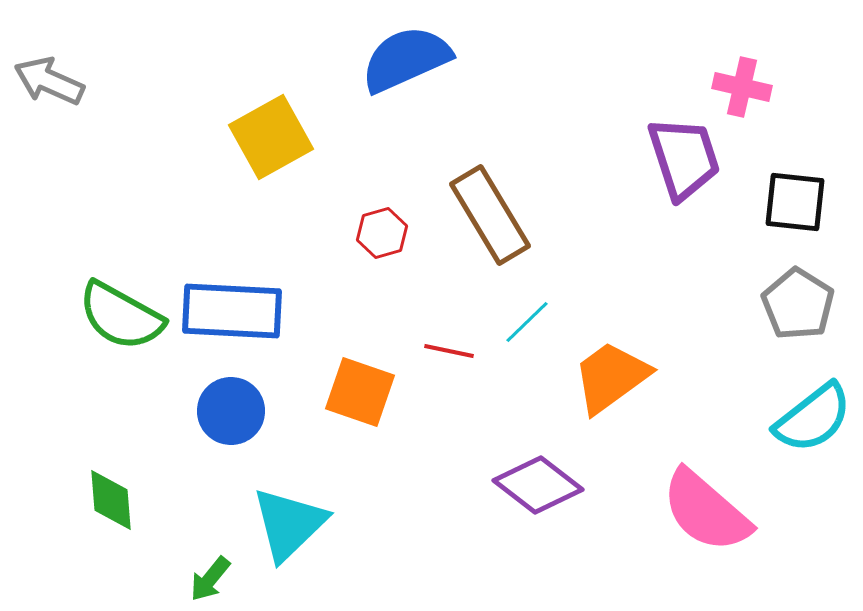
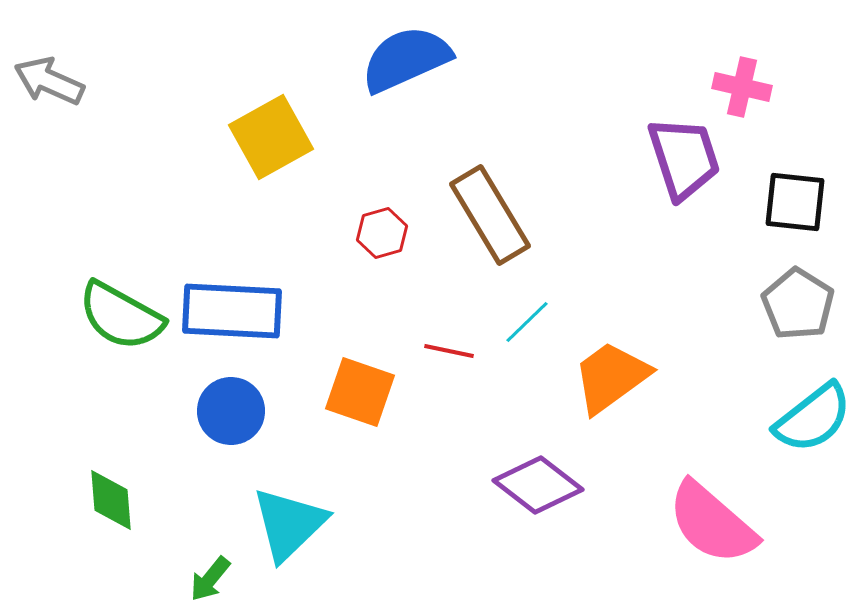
pink semicircle: moved 6 px right, 12 px down
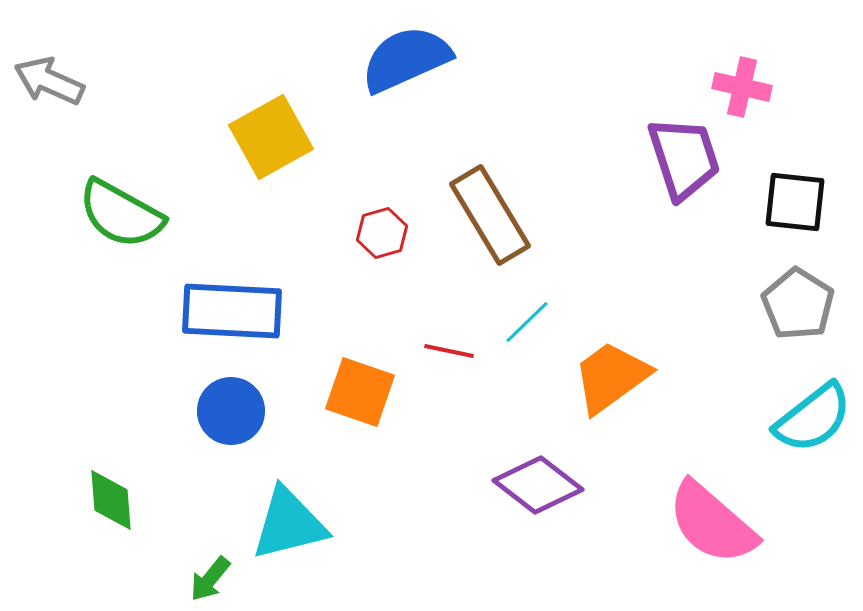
green semicircle: moved 102 px up
cyan triangle: rotated 30 degrees clockwise
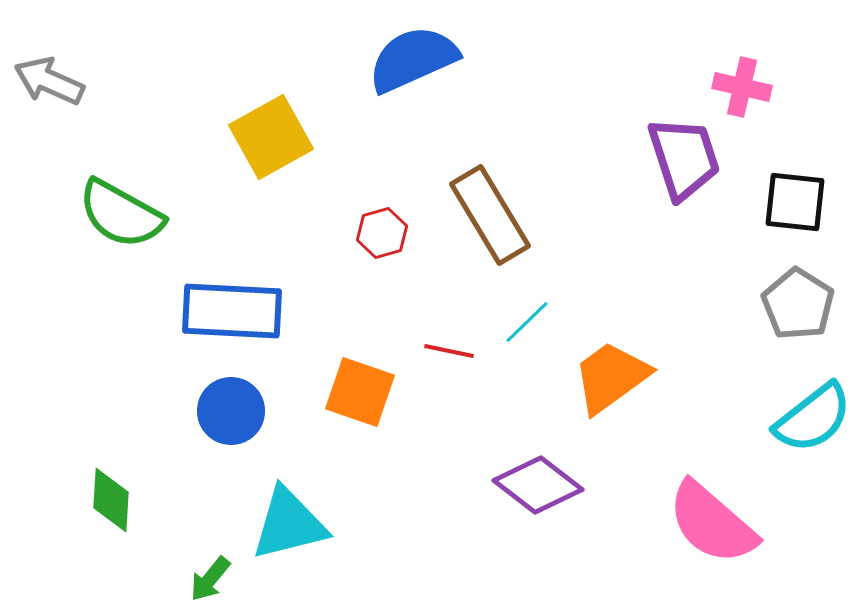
blue semicircle: moved 7 px right
green diamond: rotated 8 degrees clockwise
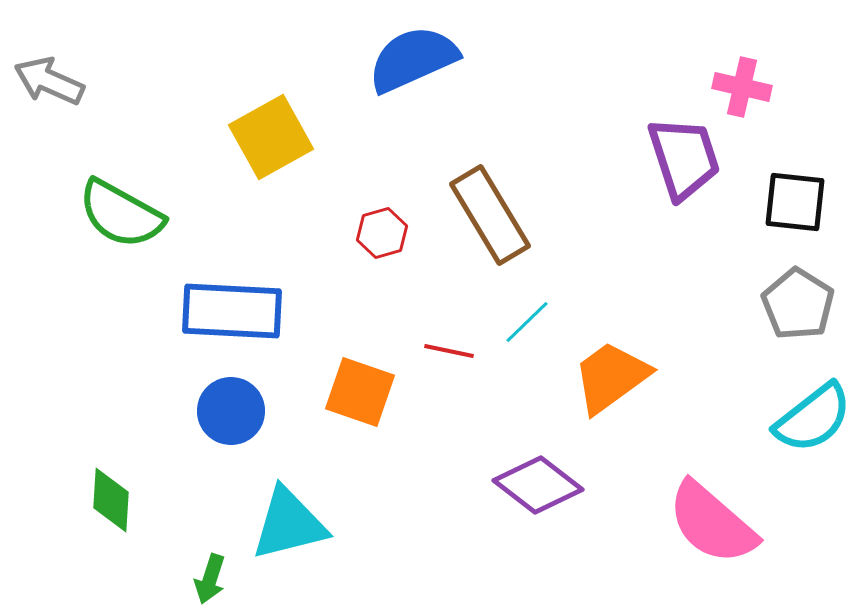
green arrow: rotated 21 degrees counterclockwise
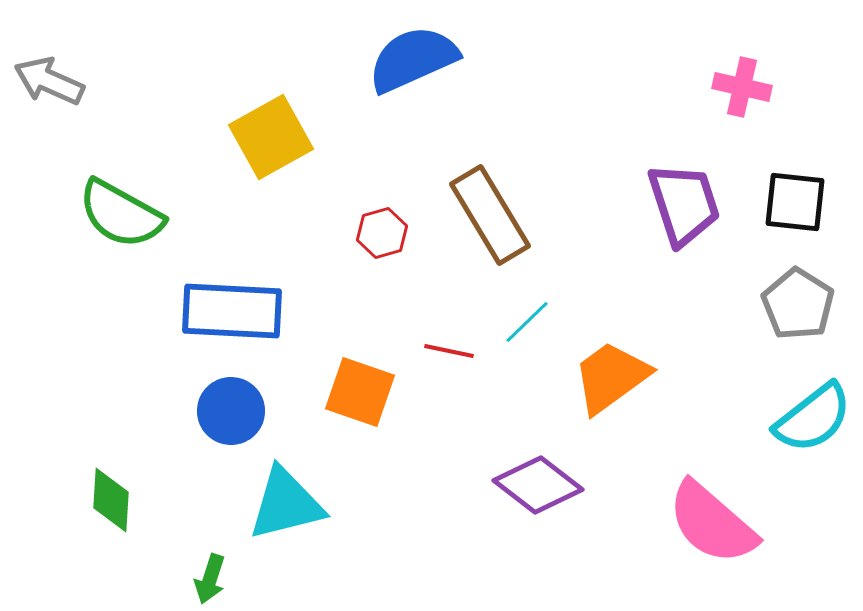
purple trapezoid: moved 46 px down
cyan triangle: moved 3 px left, 20 px up
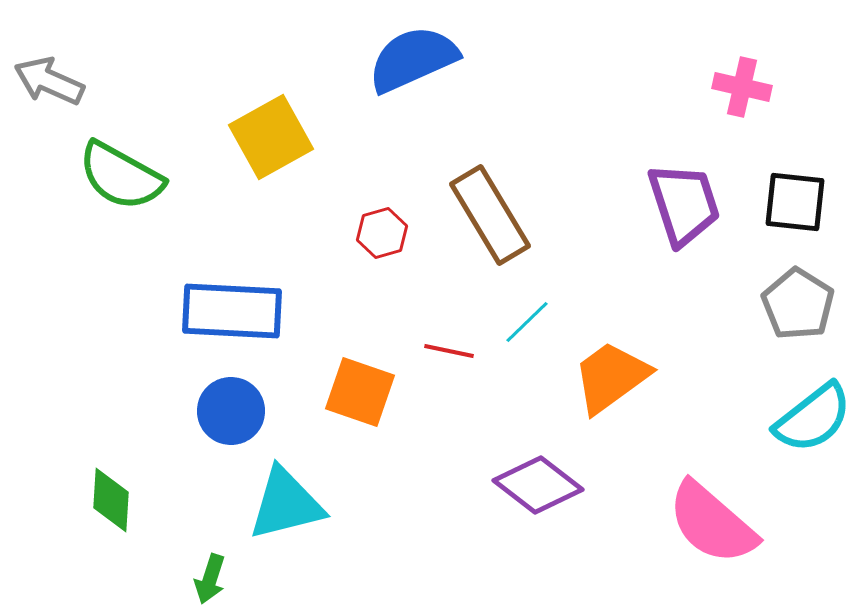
green semicircle: moved 38 px up
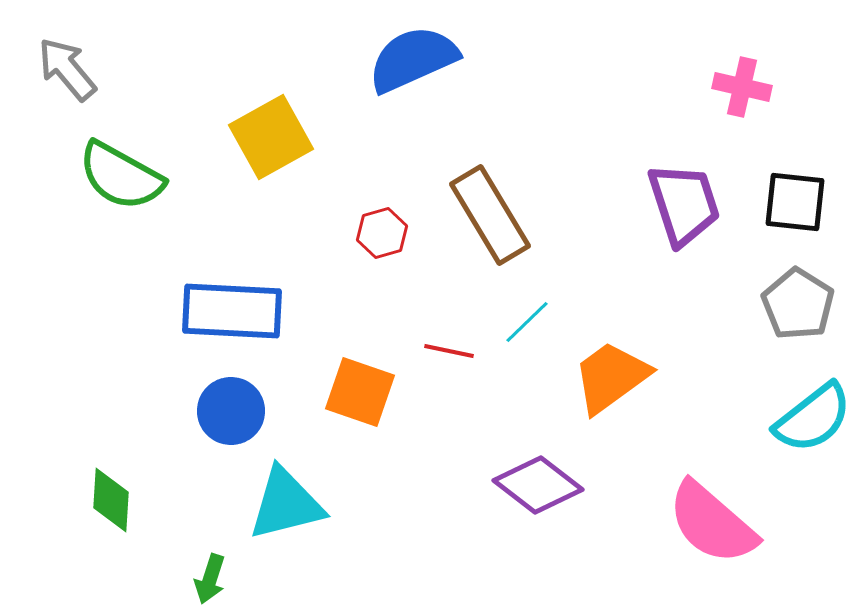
gray arrow: moved 18 px right, 12 px up; rotated 26 degrees clockwise
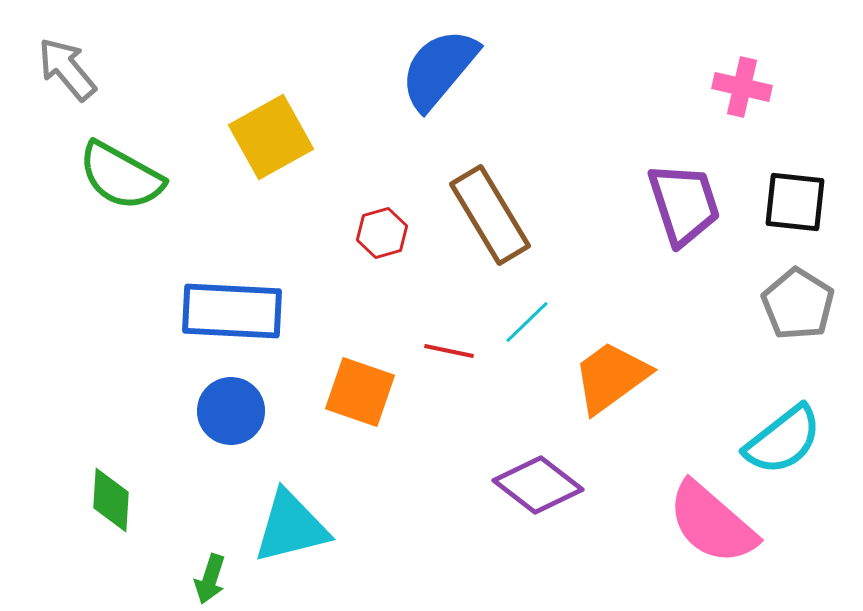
blue semicircle: moved 26 px right, 10 px down; rotated 26 degrees counterclockwise
cyan semicircle: moved 30 px left, 22 px down
cyan triangle: moved 5 px right, 23 px down
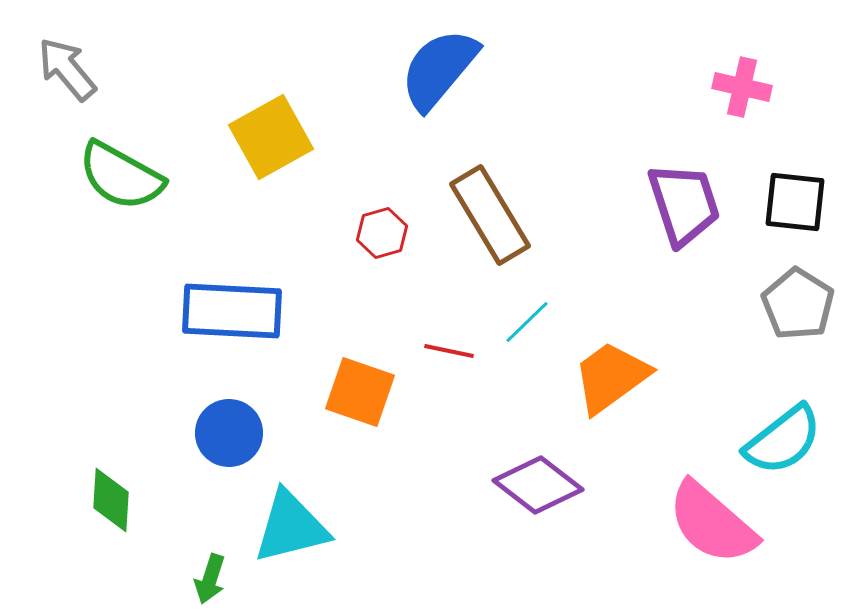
blue circle: moved 2 px left, 22 px down
